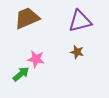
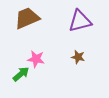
brown star: moved 1 px right, 5 px down
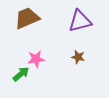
pink star: rotated 18 degrees counterclockwise
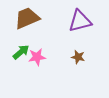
pink star: moved 1 px right, 2 px up
green arrow: moved 22 px up
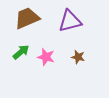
purple triangle: moved 10 px left
pink star: moved 9 px right; rotated 24 degrees clockwise
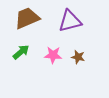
pink star: moved 7 px right, 2 px up; rotated 12 degrees counterclockwise
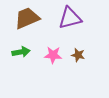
purple triangle: moved 3 px up
green arrow: rotated 30 degrees clockwise
brown star: moved 2 px up
